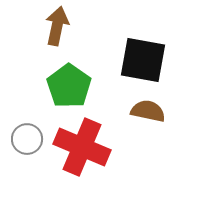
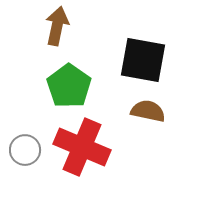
gray circle: moved 2 px left, 11 px down
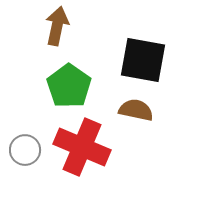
brown semicircle: moved 12 px left, 1 px up
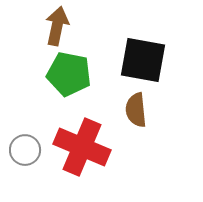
green pentagon: moved 12 px up; rotated 24 degrees counterclockwise
brown semicircle: rotated 108 degrees counterclockwise
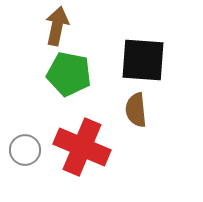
black square: rotated 6 degrees counterclockwise
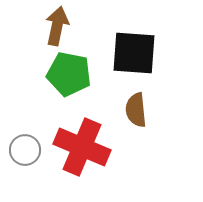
black square: moved 9 px left, 7 px up
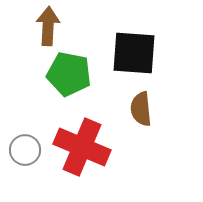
brown arrow: moved 9 px left; rotated 9 degrees counterclockwise
brown semicircle: moved 5 px right, 1 px up
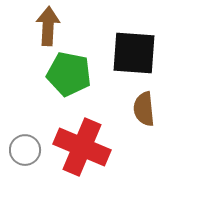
brown semicircle: moved 3 px right
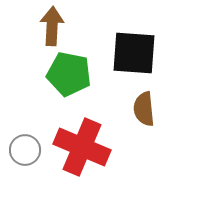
brown arrow: moved 4 px right
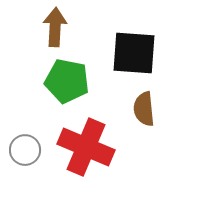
brown arrow: moved 3 px right, 1 px down
green pentagon: moved 2 px left, 7 px down
red cross: moved 4 px right
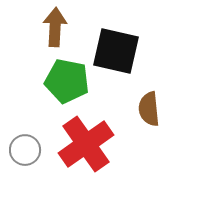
black square: moved 18 px left, 2 px up; rotated 9 degrees clockwise
brown semicircle: moved 5 px right
red cross: moved 3 px up; rotated 32 degrees clockwise
